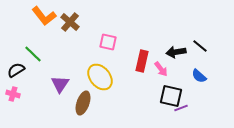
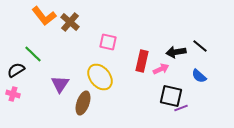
pink arrow: rotated 77 degrees counterclockwise
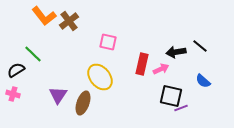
brown cross: moved 1 px left, 1 px up; rotated 12 degrees clockwise
red rectangle: moved 3 px down
blue semicircle: moved 4 px right, 5 px down
purple triangle: moved 2 px left, 11 px down
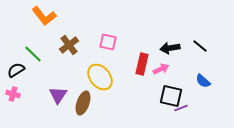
brown cross: moved 24 px down
black arrow: moved 6 px left, 4 px up
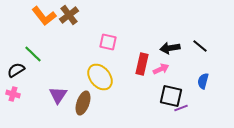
brown cross: moved 30 px up
blue semicircle: rotated 63 degrees clockwise
